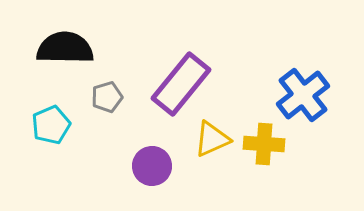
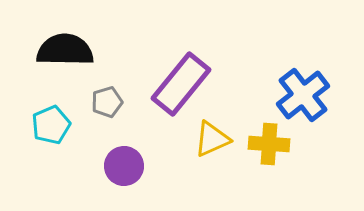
black semicircle: moved 2 px down
gray pentagon: moved 5 px down
yellow cross: moved 5 px right
purple circle: moved 28 px left
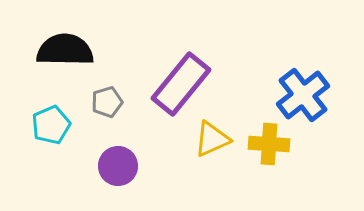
purple circle: moved 6 px left
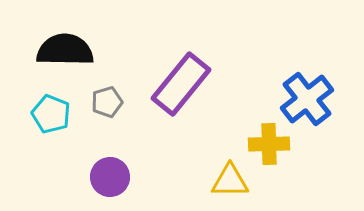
blue cross: moved 4 px right, 4 px down
cyan pentagon: moved 11 px up; rotated 27 degrees counterclockwise
yellow triangle: moved 18 px right, 42 px down; rotated 24 degrees clockwise
yellow cross: rotated 6 degrees counterclockwise
purple circle: moved 8 px left, 11 px down
